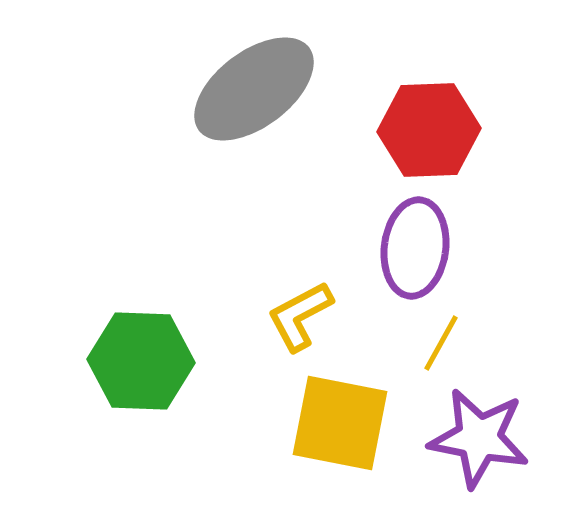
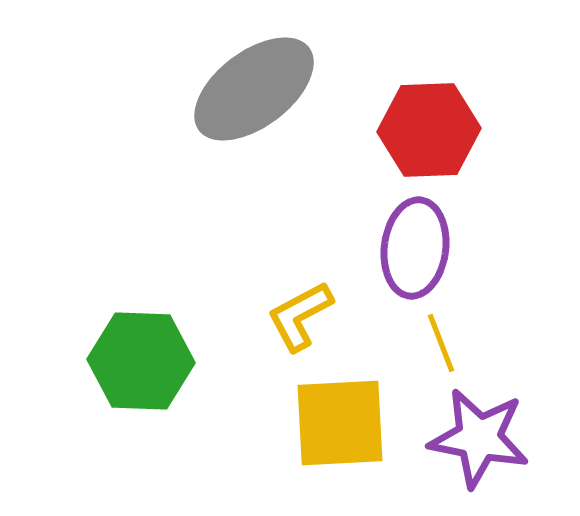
yellow line: rotated 50 degrees counterclockwise
yellow square: rotated 14 degrees counterclockwise
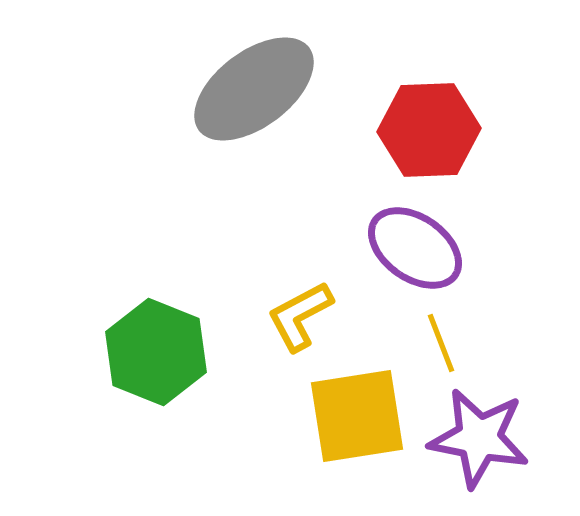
purple ellipse: rotated 62 degrees counterclockwise
green hexagon: moved 15 px right, 9 px up; rotated 20 degrees clockwise
yellow square: moved 17 px right, 7 px up; rotated 6 degrees counterclockwise
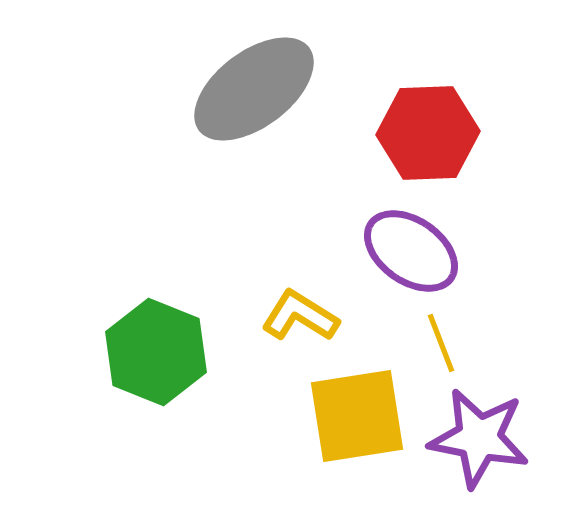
red hexagon: moved 1 px left, 3 px down
purple ellipse: moved 4 px left, 3 px down
yellow L-shape: rotated 60 degrees clockwise
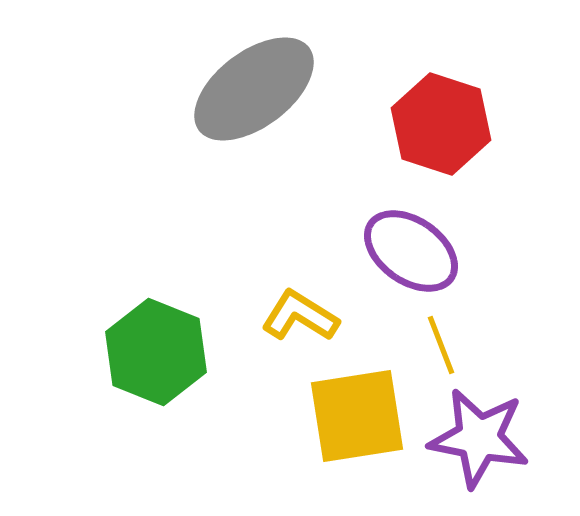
red hexagon: moved 13 px right, 9 px up; rotated 20 degrees clockwise
yellow line: moved 2 px down
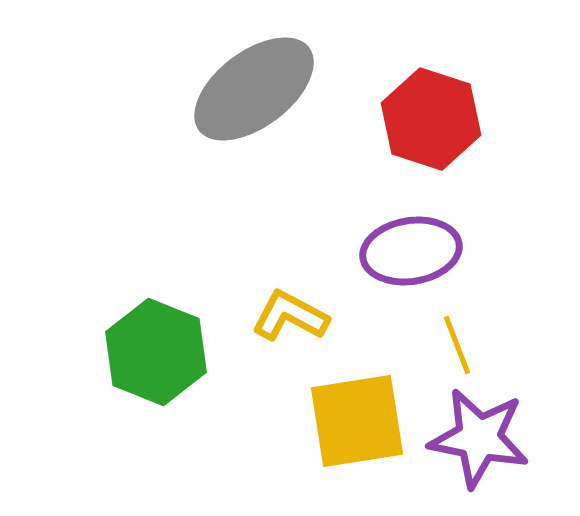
red hexagon: moved 10 px left, 5 px up
purple ellipse: rotated 44 degrees counterclockwise
yellow L-shape: moved 10 px left; rotated 4 degrees counterclockwise
yellow line: moved 16 px right
yellow square: moved 5 px down
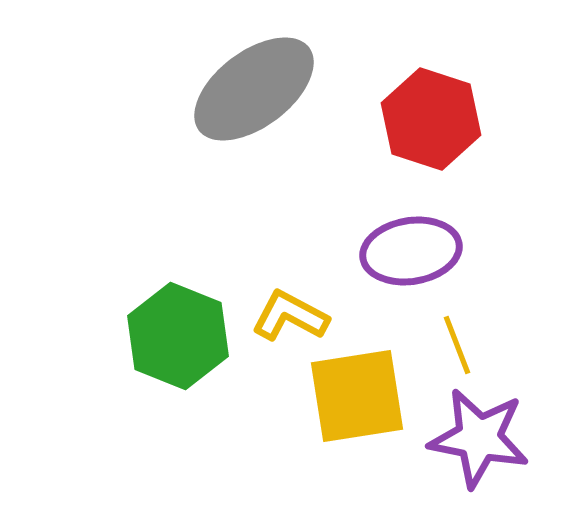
green hexagon: moved 22 px right, 16 px up
yellow square: moved 25 px up
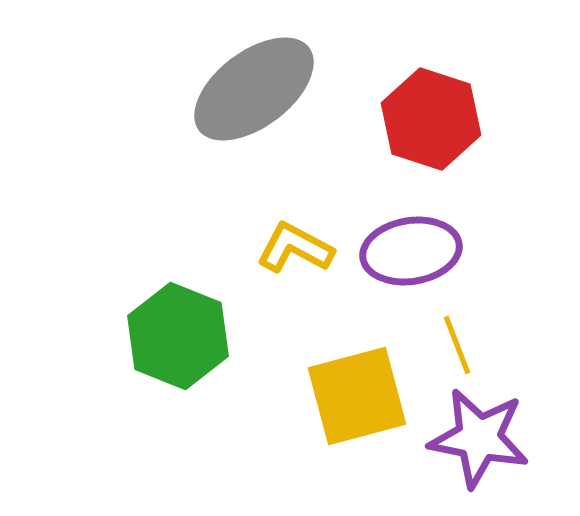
yellow L-shape: moved 5 px right, 68 px up
yellow square: rotated 6 degrees counterclockwise
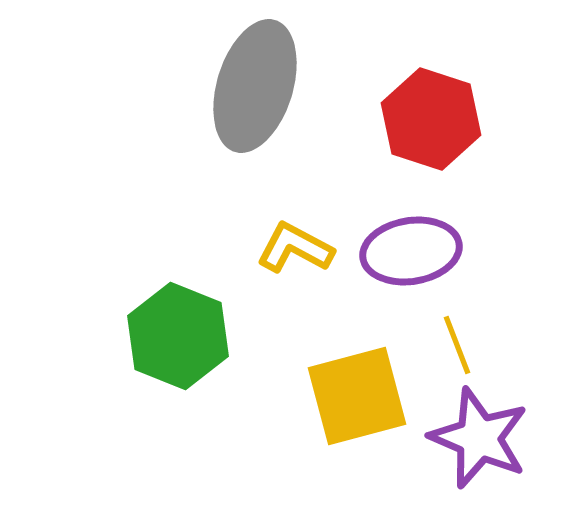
gray ellipse: moved 1 px right, 3 px up; rotated 36 degrees counterclockwise
purple star: rotated 12 degrees clockwise
